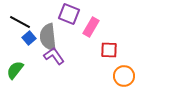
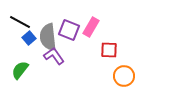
purple square: moved 16 px down
green semicircle: moved 5 px right
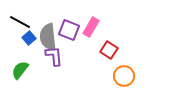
red square: rotated 30 degrees clockwise
purple L-shape: rotated 30 degrees clockwise
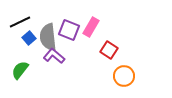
black line: rotated 55 degrees counterclockwise
purple L-shape: rotated 45 degrees counterclockwise
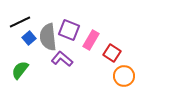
pink rectangle: moved 13 px down
red square: moved 3 px right, 3 px down
purple L-shape: moved 8 px right, 3 px down
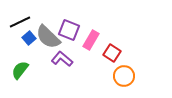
gray semicircle: rotated 40 degrees counterclockwise
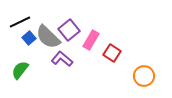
purple square: rotated 30 degrees clockwise
orange circle: moved 20 px right
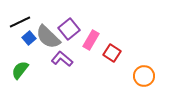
purple square: moved 1 px up
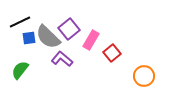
blue square: rotated 32 degrees clockwise
red square: rotated 18 degrees clockwise
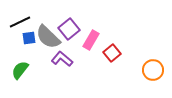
orange circle: moved 9 px right, 6 px up
